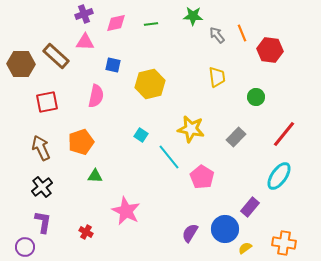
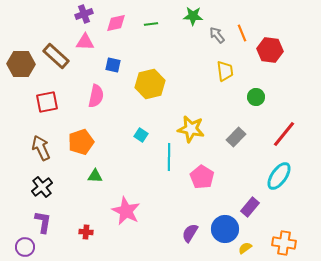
yellow trapezoid: moved 8 px right, 6 px up
cyan line: rotated 40 degrees clockwise
red cross: rotated 24 degrees counterclockwise
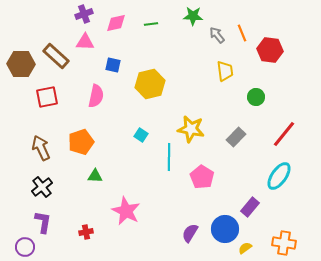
red square: moved 5 px up
red cross: rotated 16 degrees counterclockwise
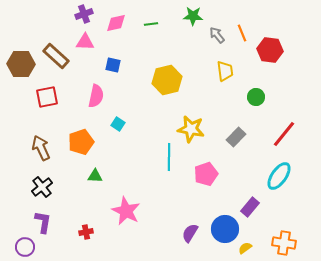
yellow hexagon: moved 17 px right, 4 px up
cyan square: moved 23 px left, 11 px up
pink pentagon: moved 4 px right, 3 px up; rotated 20 degrees clockwise
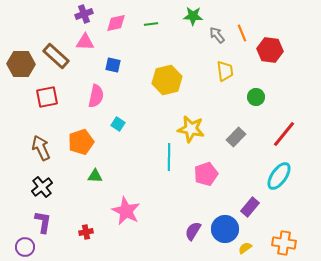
purple semicircle: moved 3 px right, 2 px up
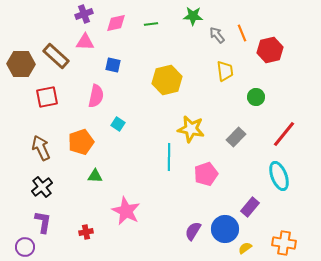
red hexagon: rotated 20 degrees counterclockwise
cyan ellipse: rotated 56 degrees counterclockwise
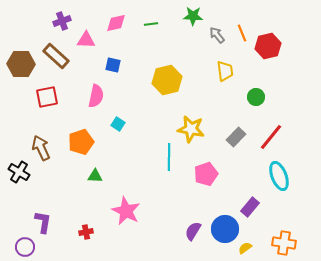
purple cross: moved 22 px left, 7 px down
pink triangle: moved 1 px right, 2 px up
red hexagon: moved 2 px left, 4 px up
red line: moved 13 px left, 3 px down
black cross: moved 23 px left, 15 px up; rotated 20 degrees counterclockwise
